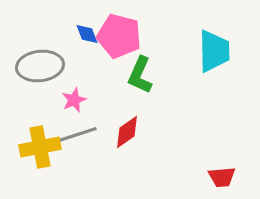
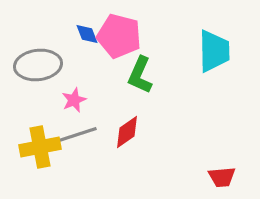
gray ellipse: moved 2 px left, 1 px up
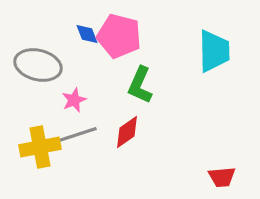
gray ellipse: rotated 21 degrees clockwise
green L-shape: moved 10 px down
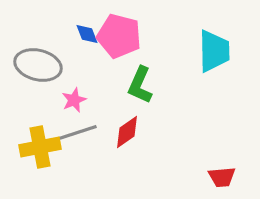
gray line: moved 2 px up
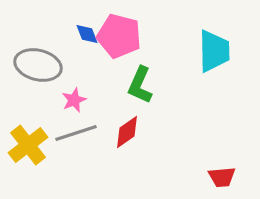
yellow cross: moved 12 px left, 2 px up; rotated 27 degrees counterclockwise
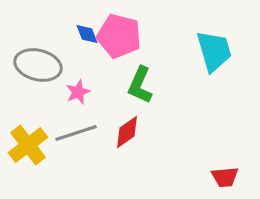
cyan trapezoid: rotated 15 degrees counterclockwise
pink star: moved 4 px right, 8 px up
red trapezoid: moved 3 px right
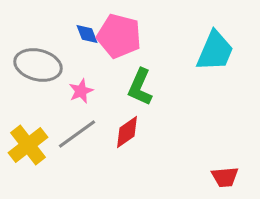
cyan trapezoid: moved 1 px right; rotated 39 degrees clockwise
green L-shape: moved 2 px down
pink star: moved 3 px right, 1 px up
gray line: moved 1 px right, 1 px down; rotated 18 degrees counterclockwise
